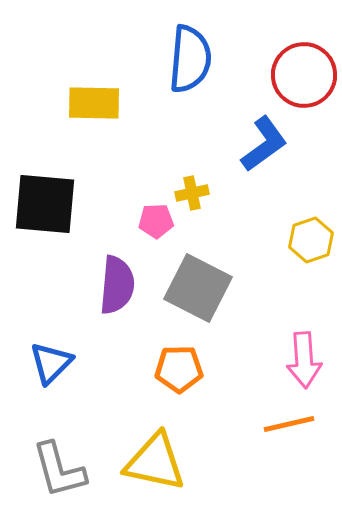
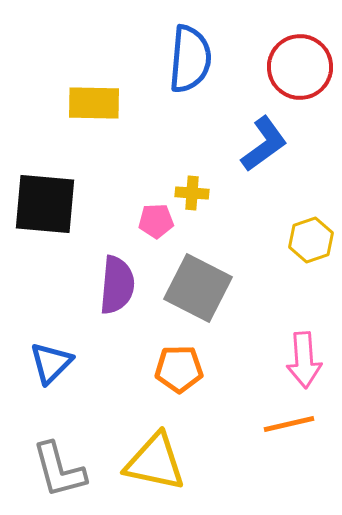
red circle: moved 4 px left, 8 px up
yellow cross: rotated 16 degrees clockwise
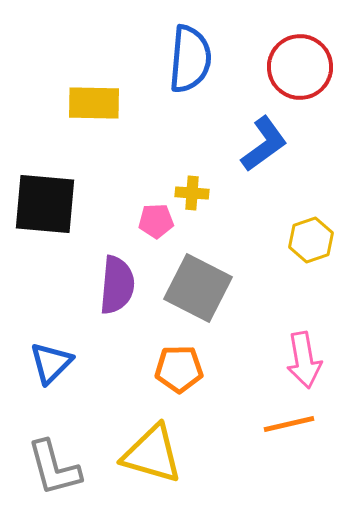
pink arrow: rotated 6 degrees counterclockwise
yellow triangle: moved 3 px left, 8 px up; rotated 4 degrees clockwise
gray L-shape: moved 5 px left, 2 px up
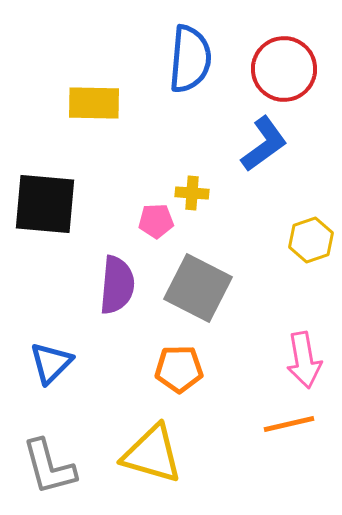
red circle: moved 16 px left, 2 px down
gray L-shape: moved 5 px left, 1 px up
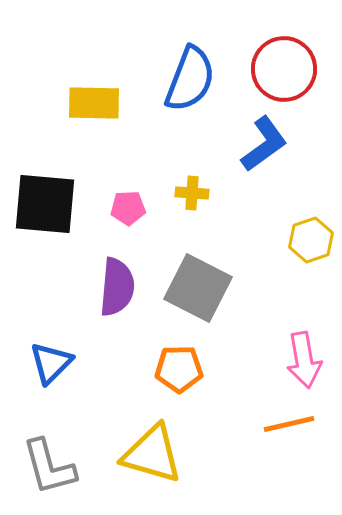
blue semicircle: moved 20 px down; rotated 16 degrees clockwise
pink pentagon: moved 28 px left, 13 px up
purple semicircle: moved 2 px down
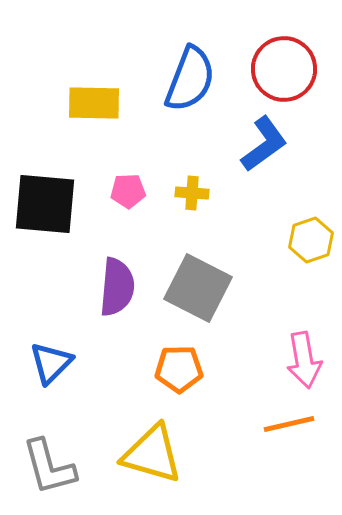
pink pentagon: moved 17 px up
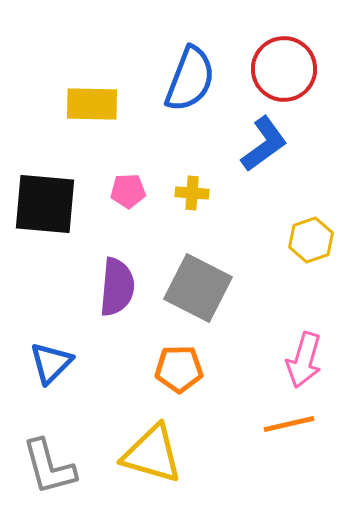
yellow rectangle: moved 2 px left, 1 px down
pink arrow: rotated 26 degrees clockwise
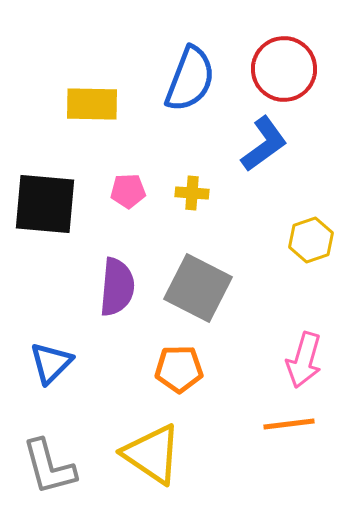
orange line: rotated 6 degrees clockwise
yellow triangle: rotated 18 degrees clockwise
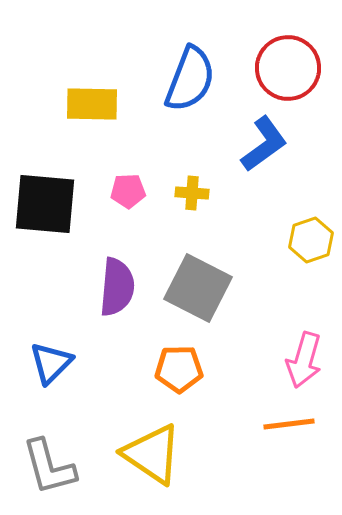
red circle: moved 4 px right, 1 px up
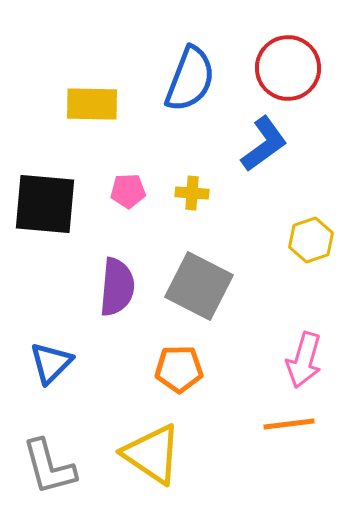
gray square: moved 1 px right, 2 px up
